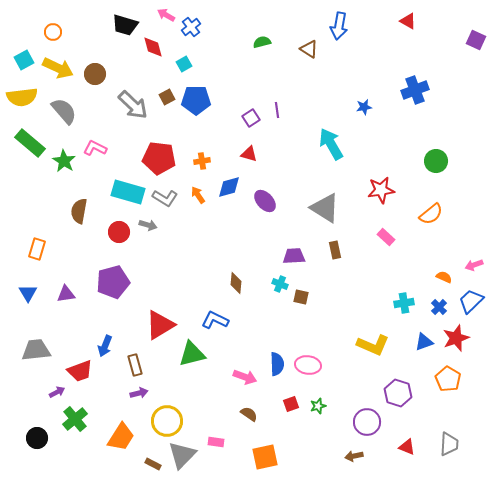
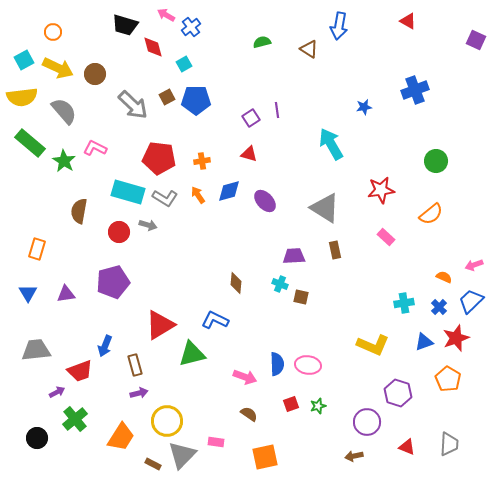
blue diamond at (229, 187): moved 4 px down
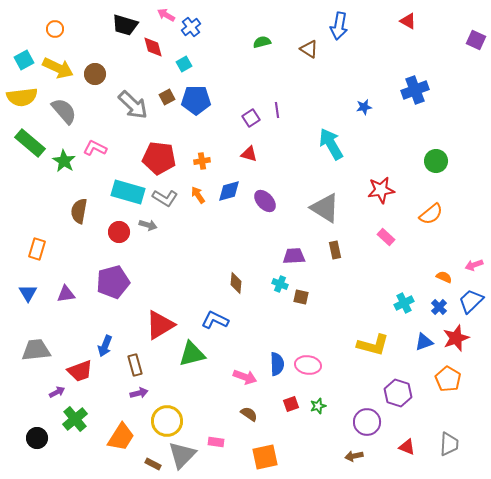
orange circle at (53, 32): moved 2 px right, 3 px up
cyan cross at (404, 303): rotated 18 degrees counterclockwise
yellow L-shape at (373, 345): rotated 8 degrees counterclockwise
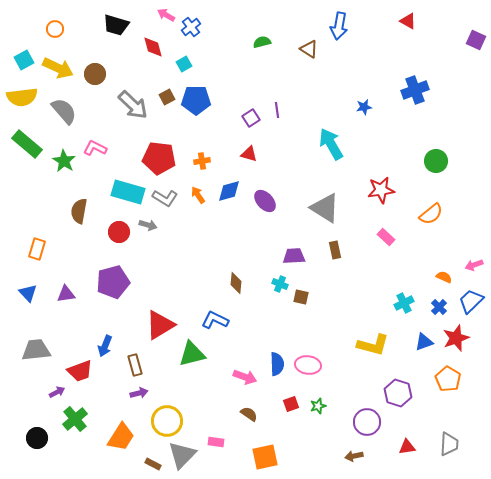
black trapezoid at (125, 25): moved 9 px left
green rectangle at (30, 143): moved 3 px left, 1 px down
blue triangle at (28, 293): rotated 12 degrees counterclockwise
red triangle at (407, 447): rotated 30 degrees counterclockwise
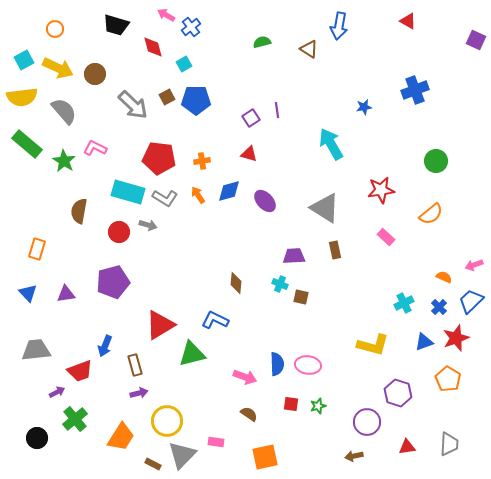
red square at (291, 404): rotated 28 degrees clockwise
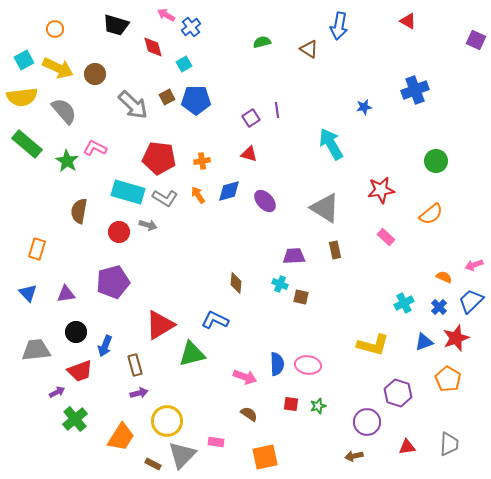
green star at (64, 161): moved 3 px right
black circle at (37, 438): moved 39 px right, 106 px up
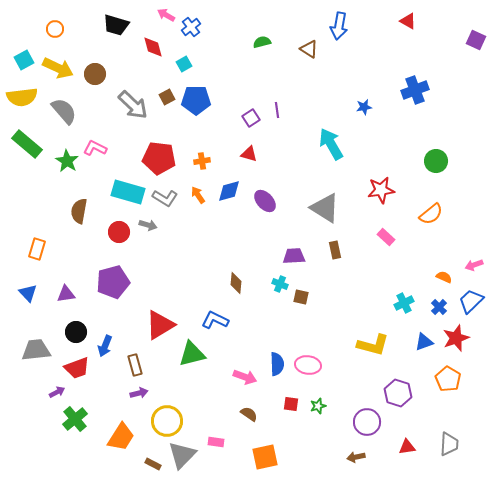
red trapezoid at (80, 371): moved 3 px left, 3 px up
brown arrow at (354, 456): moved 2 px right, 1 px down
